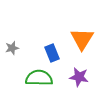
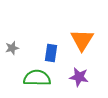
orange triangle: moved 1 px down
blue rectangle: moved 1 px left; rotated 30 degrees clockwise
green semicircle: moved 2 px left
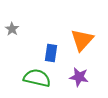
orange triangle: rotated 10 degrees clockwise
gray star: moved 19 px up; rotated 24 degrees counterclockwise
green semicircle: rotated 12 degrees clockwise
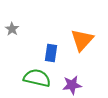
purple star: moved 7 px left, 8 px down; rotated 18 degrees counterclockwise
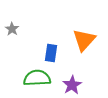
orange triangle: moved 2 px right
green semicircle: rotated 16 degrees counterclockwise
purple star: rotated 24 degrees counterclockwise
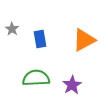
orange triangle: rotated 20 degrees clockwise
blue rectangle: moved 11 px left, 14 px up; rotated 18 degrees counterclockwise
green semicircle: moved 1 px left
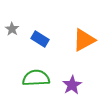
blue rectangle: rotated 48 degrees counterclockwise
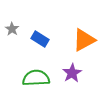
purple star: moved 12 px up
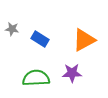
gray star: rotated 24 degrees counterclockwise
purple star: rotated 30 degrees clockwise
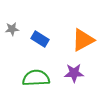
gray star: rotated 16 degrees counterclockwise
orange triangle: moved 1 px left
purple star: moved 2 px right
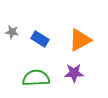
gray star: moved 3 px down; rotated 16 degrees clockwise
orange triangle: moved 3 px left
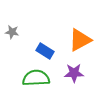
blue rectangle: moved 5 px right, 12 px down
